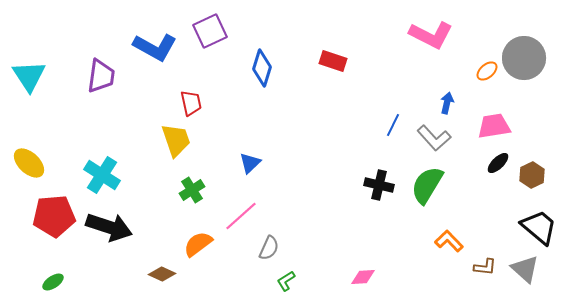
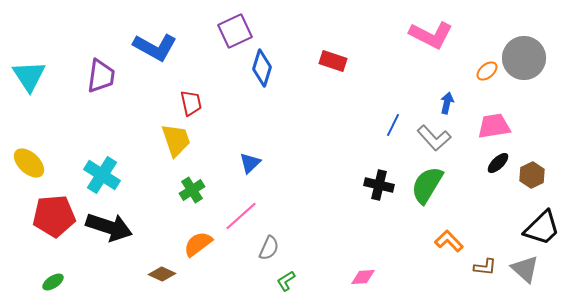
purple square: moved 25 px right
black trapezoid: moved 3 px right, 1 px down; rotated 96 degrees clockwise
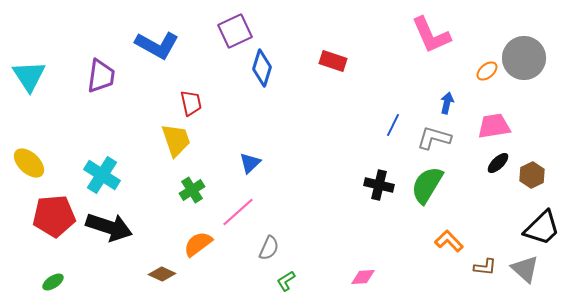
pink L-shape: rotated 39 degrees clockwise
blue L-shape: moved 2 px right, 2 px up
gray L-shape: rotated 148 degrees clockwise
pink line: moved 3 px left, 4 px up
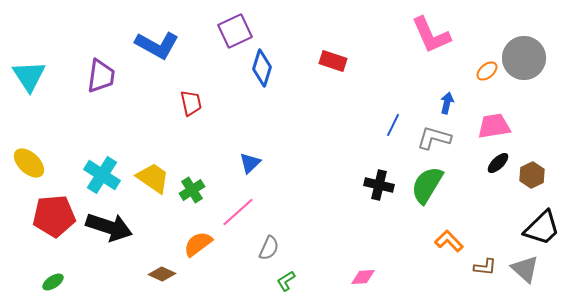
yellow trapezoid: moved 23 px left, 38 px down; rotated 36 degrees counterclockwise
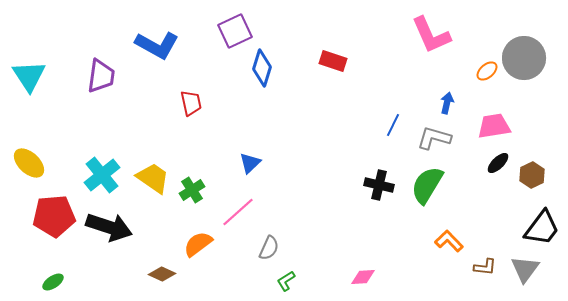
cyan cross: rotated 18 degrees clockwise
black trapezoid: rotated 9 degrees counterclockwise
gray triangle: rotated 24 degrees clockwise
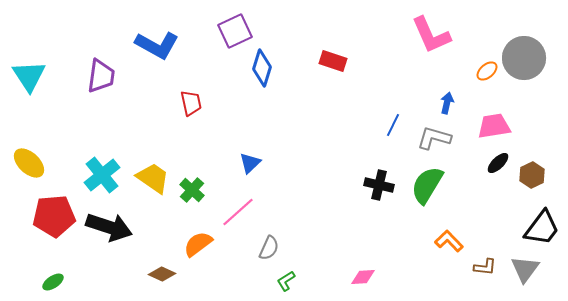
green cross: rotated 15 degrees counterclockwise
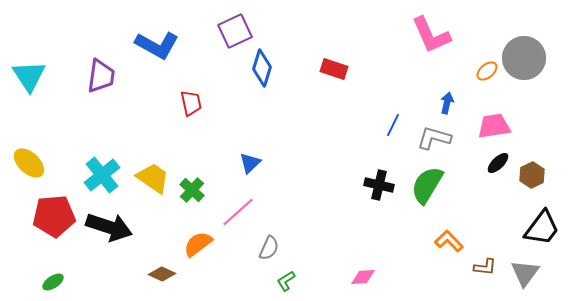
red rectangle: moved 1 px right, 8 px down
gray triangle: moved 4 px down
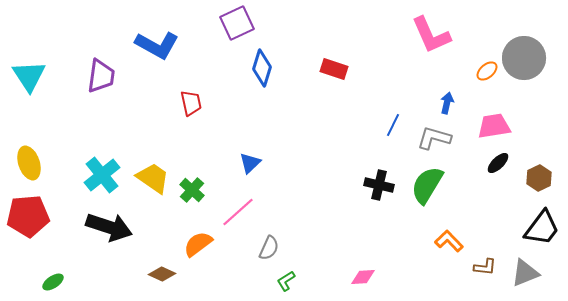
purple square: moved 2 px right, 8 px up
yellow ellipse: rotated 28 degrees clockwise
brown hexagon: moved 7 px right, 3 px down
red pentagon: moved 26 px left
gray triangle: rotated 32 degrees clockwise
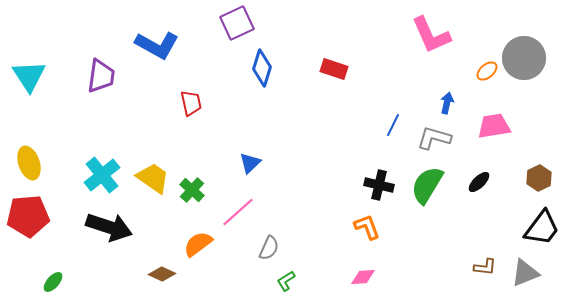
black ellipse: moved 19 px left, 19 px down
orange L-shape: moved 82 px left, 14 px up; rotated 24 degrees clockwise
green ellipse: rotated 15 degrees counterclockwise
